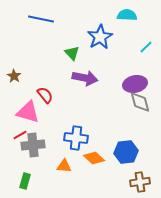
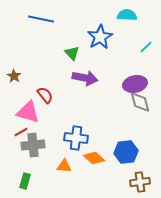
red line: moved 1 px right, 3 px up
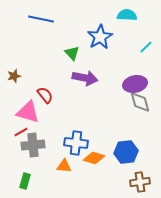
brown star: rotated 24 degrees clockwise
blue cross: moved 5 px down
orange diamond: rotated 25 degrees counterclockwise
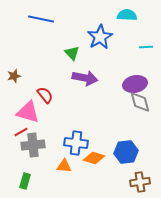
cyan line: rotated 40 degrees clockwise
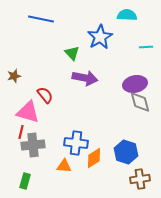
red line: rotated 48 degrees counterclockwise
blue hexagon: rotated 25 degrees clockwise
orange diamond: rotated 50 degrees counterclockwise
brown cross: moved 3 px up
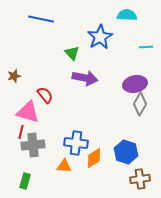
gray diamond: moved 2 px down; rotated 45 degrees clockwise
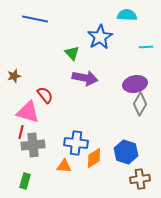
blue line: moved 6 px left
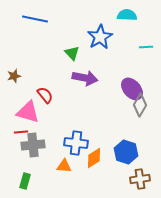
purple ellipse: moved 3 px left, 5 px down; rotated 60 degrees clockwise
gray diamond: moved 1 px down
red line: rotated 72 degrees clockwise
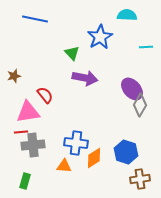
pink triangle: rotated 25 degrees counterclockwise
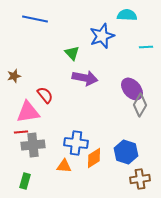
blue star: moved 2 px right, 1 px up; rotated 10 degrees clockwise
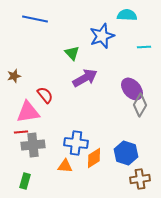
cyan line: moved 2 px left
purple arrow: rotated 40 degrees counterclockwise
blue hexagon: moved 1 px down
orange triangle: moved 1 px right
